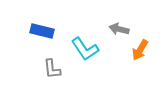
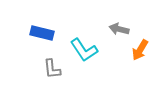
blue rectangle: moved 2 px down
cyan L-shape: moved 1 px left, 1 px down
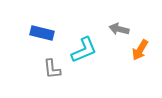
cyan L-shape: rotated 80 degrees counterclockwise
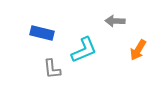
gray arrow: moved 4 px left, 8 px up; rotated 12 degrees counterclockwise
orange arrow: moved 2 px left
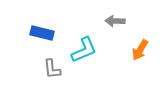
orange arrow: moved 2 px right
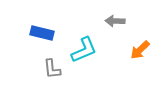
orange arrow: rotated 15 degrees clockwise
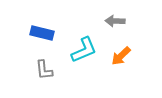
orange arrow: moved 19 px left, 6 px down
gray L-shape: moved 8 px left, 1 px down
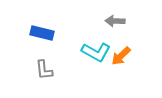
cyan L-shape: moved 12 px right, 2 px down; rotated 52 degrees clockwise
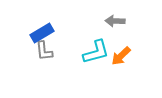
blue rectangle: rotated 45 degrees counterclockwise
cyan L-shape: rotated 44 degrees counterclockwise
gray L-shape: moved 19 px up
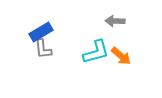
blue rectangle: moved 1 px left, 1 px up
gray L-shape: moved 1 px left, 2 px up
orange arrow: rotated 95 degrees counterclockwise
